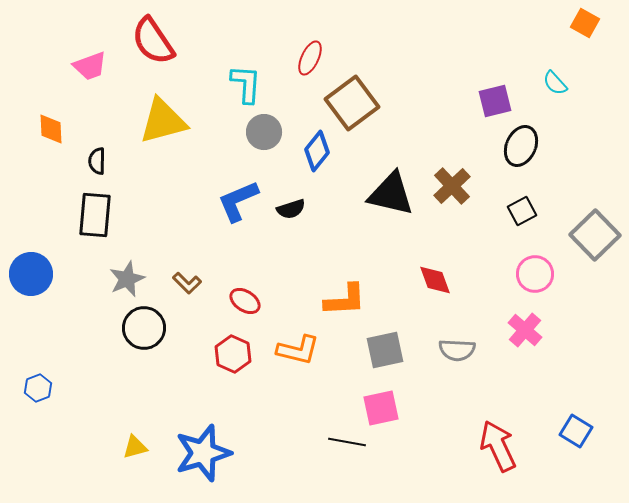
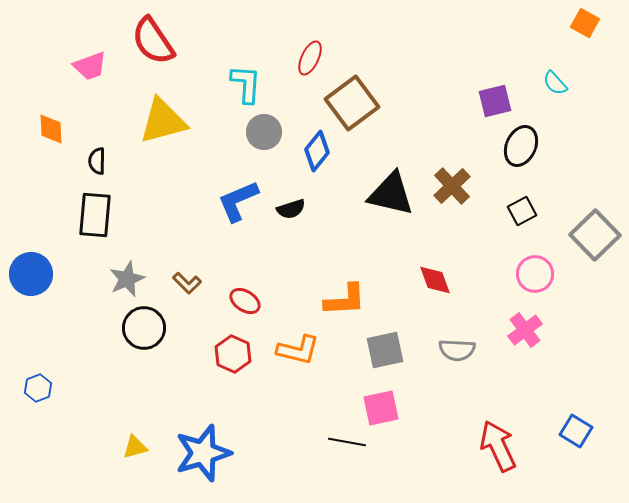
pink cross at (525, 330): rotated 12 degrees clockwise
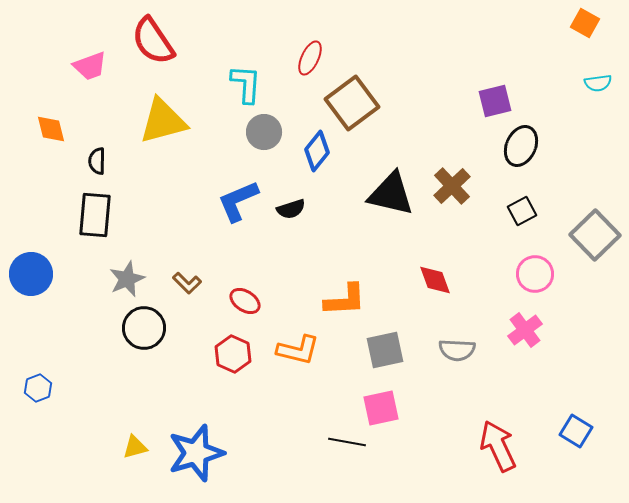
cyan semicircle at (555, 83): moved 43 px right; rotated 56 degrees counterclockwise
orange diamond at (51, 129): rotated 12 degrees counterclockwise
blue star at (203, 453): moved 7 px left
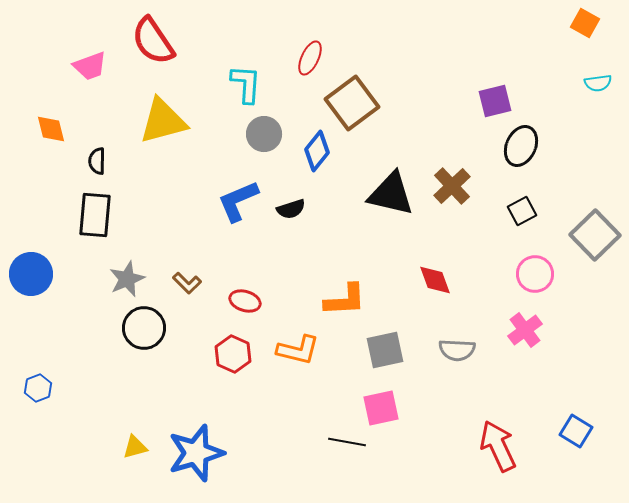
gray circle at (264, 132): moved 2 px down
red ellipse at (245, 301): rotated 16 degrees counterclockwise
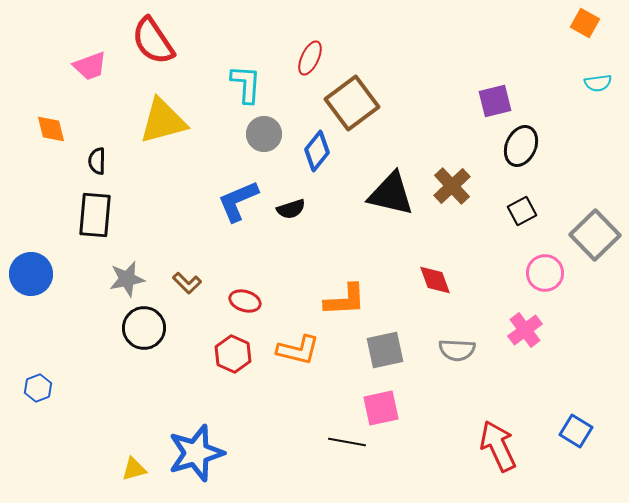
pink circle at (535, 274): moved 10 px right, 1 px up
gray star at (127, 279): rotated 12 degrees clockwise
yellow triangle at (135, 447): moved 1 px left, 22 px down
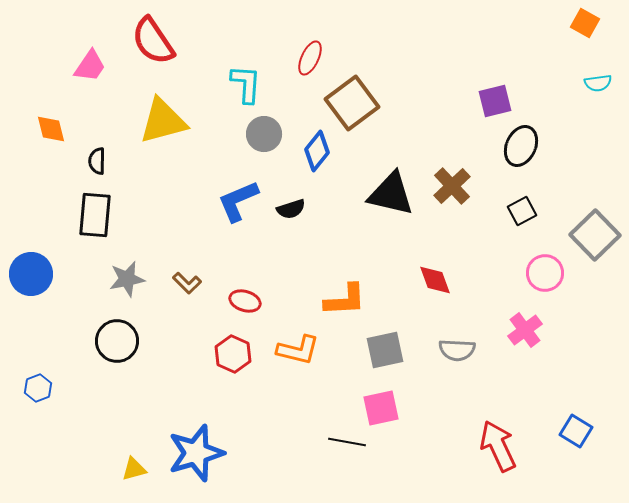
pink trapezoid at (90, 66): rotated 36 degrees counterclockwise
black circle at (144, 328): moved 27 px left, 13 px down
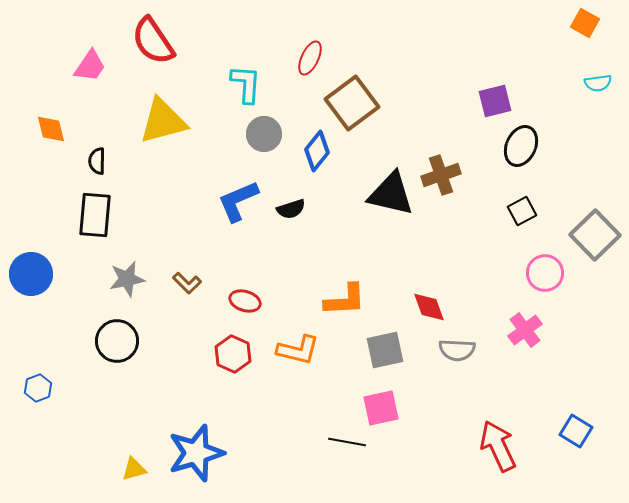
brown cross at (452, 186): moved 11 px left, 11 px up; rotated 24 degrees clockwise
red diamond at (435, 280): moved 6 px left, 27 px down
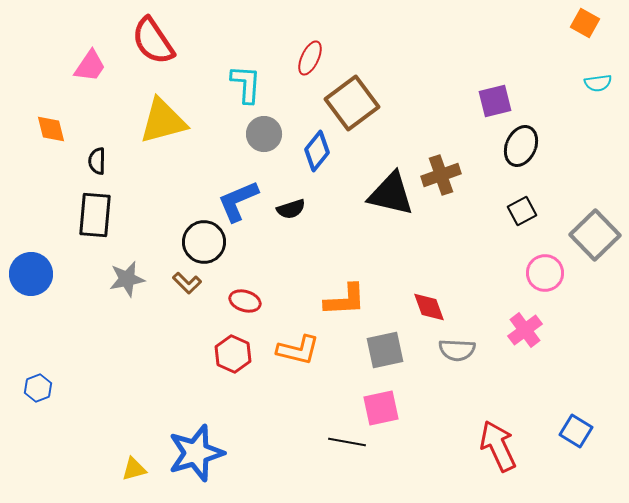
black circle at (117, 341): moved 87 px right, 99 px up
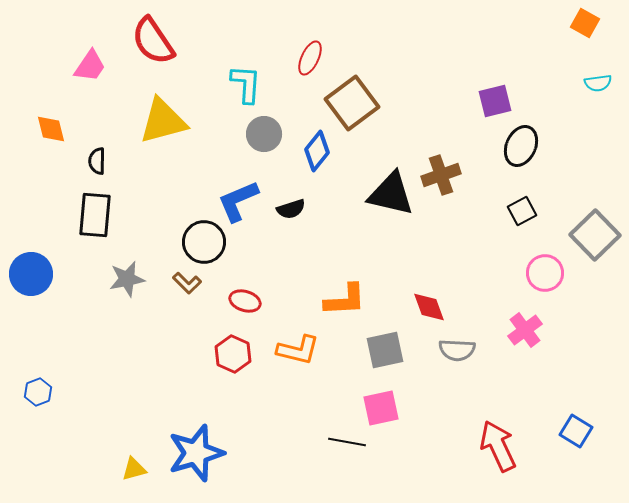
blue hexagon at (38, 388): moved 4 px down
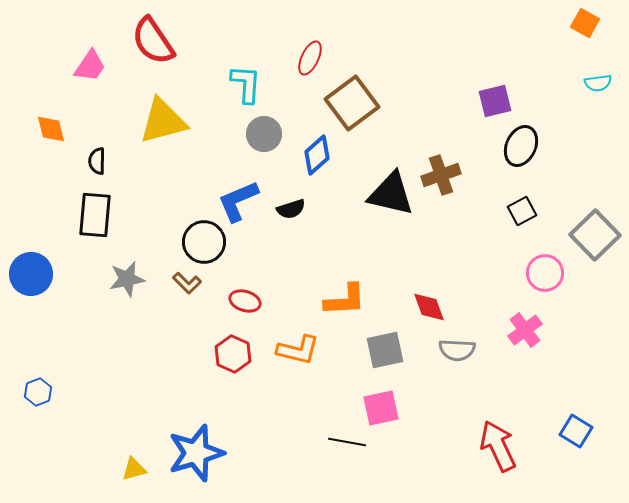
blue diamond at (317, 151): moved 4 px down; rotated 9 degrees clockwise
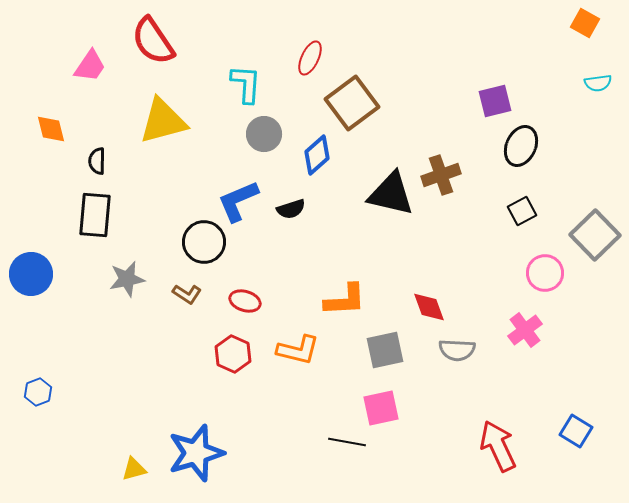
brown L-shape at (187, 283): moved 11 px down; rotated 12 degrees counterclockwise
